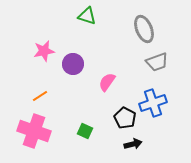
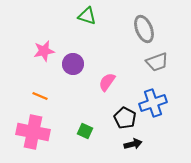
orange line: rotated 56 degrees clockwise
pink cross: moved 1 px left, 1 px down; rotated 8 degrees counterclockwise
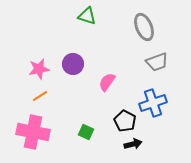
gray ellipse: moved 2 px up
pink star: moved 5 px left, 18 px down
orange line: rotated 56 degrees counterclockwise
black pentagon: moved 3 px down
green square: moved 1 px right, 1 px down
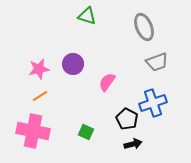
black pentagon: moved 2 px right, 2 px up
pink cross: moved 1 px up
